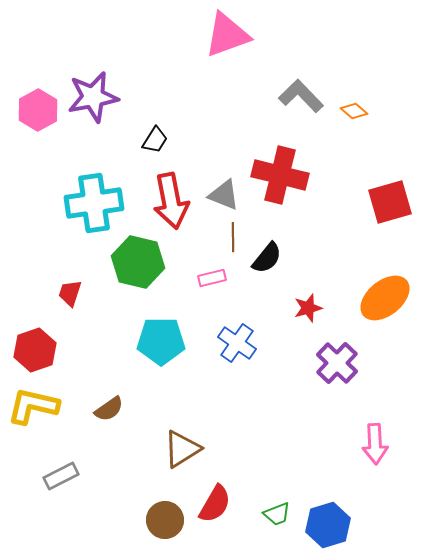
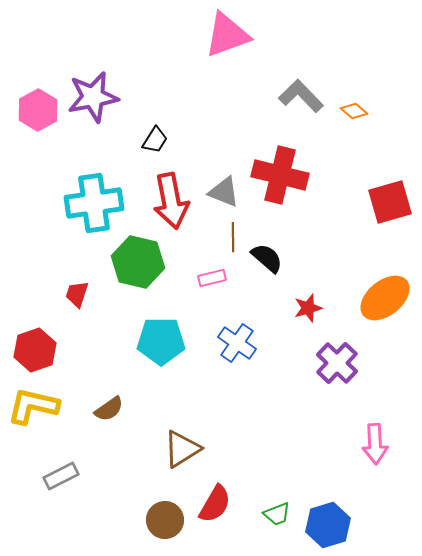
gray triangle: moved 3 px up
black semicircle: rotated 88 degrees counterclockwise
red trapezoid: moved 7 px right, 1 px down
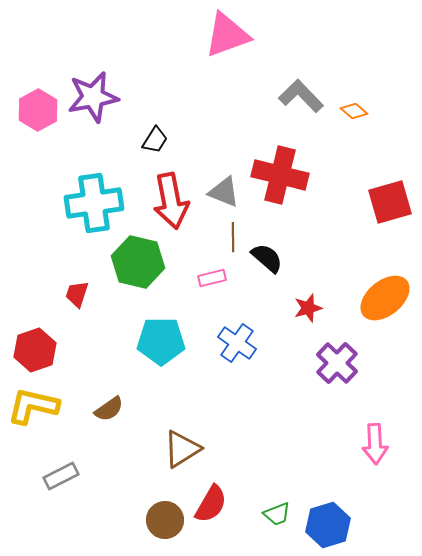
red semicircle: moved 4 px left
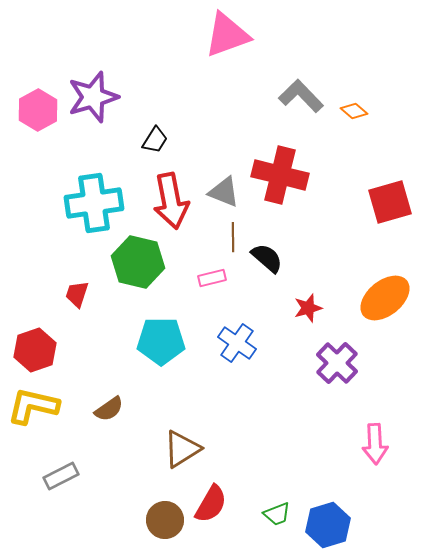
purple star: rotated 6 degrees counterclockwise
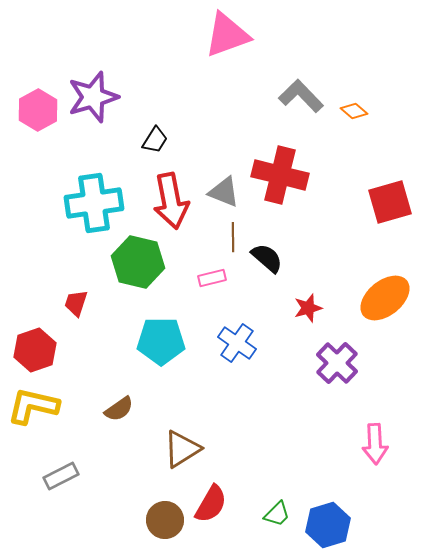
red trapezoid: moved 1 px left, 9 px down
brown semicircle: moved 10 px right
green trapezoid: rotated 24 degrees counterclockwise
